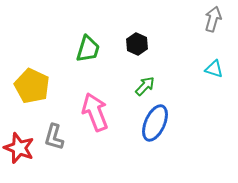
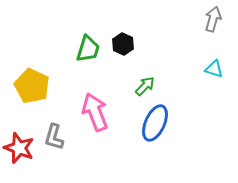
black hexagon: moved 14 px left
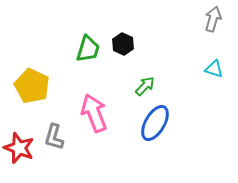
pink arrow: moved 1 px left, 1 px down
blue ellipse: rotated 6 degrees clockwise
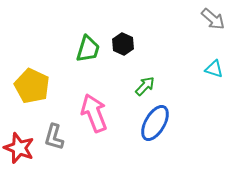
gray arrow: rotated 115 degrees clockwise
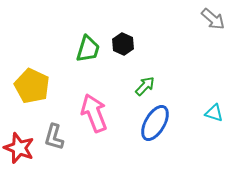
cyan triangle: moved 44 px down
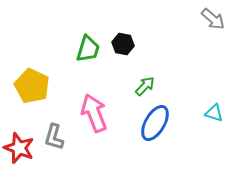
black hexagon: rotated 15 degrees counterclockwise
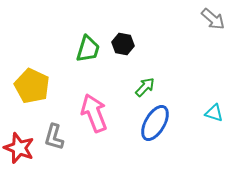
green arrow: moved 1 px down
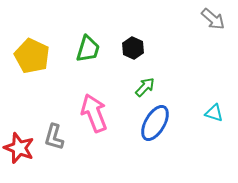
black hexagon: moved 10 px right, 4 px down; rotated 15 degrees clockwise
yellow pentagon: moved 30 px up
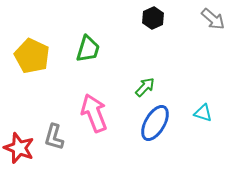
black hexagon: moved 20 px right, 30 px up; rotated 10 degrees clockwise
cyan triangle: moved 11 px left
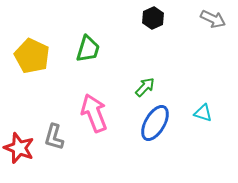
gray arrow: rotated 15 degrees counterclockwise
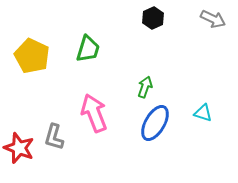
green arrow: rotated 25 degrees counterclockwise
